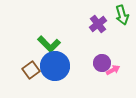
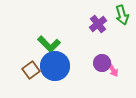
pink arrow: rotated 88 degrees clockwise
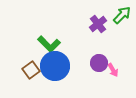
green arrow: rotated 120 degrees counterclockwise
purple circle: moved 3 px left
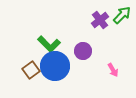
purple cross: moved 2 px right, 4 px up
purple circle: moved 16 px left, 12 px up
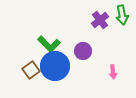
green arrow: rotated 126 degrees clockwise
pink arrow: moved 2 px down; rotated 24 degrees clockwise
